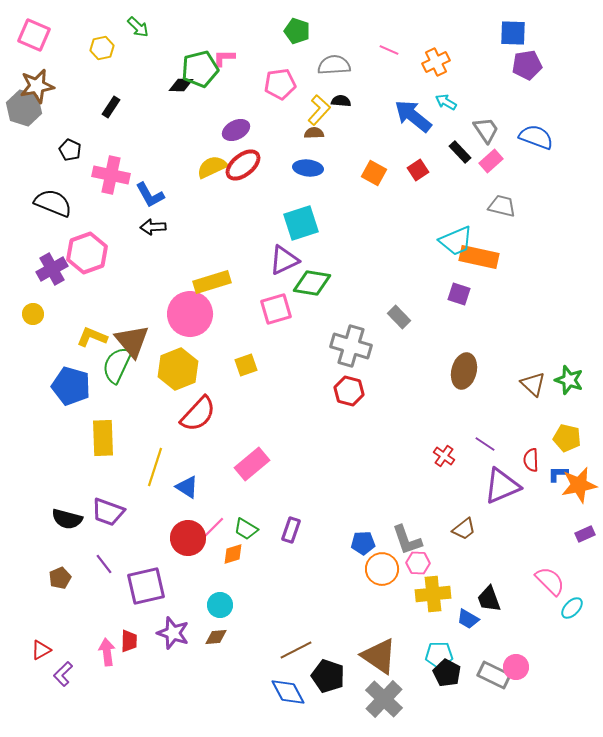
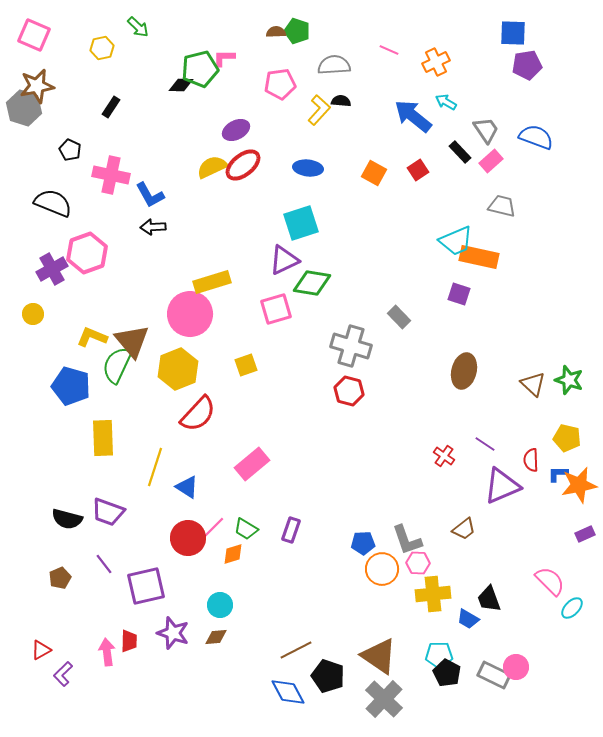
brown semicircle at (314, 133): moved 38 px left, 101 px up
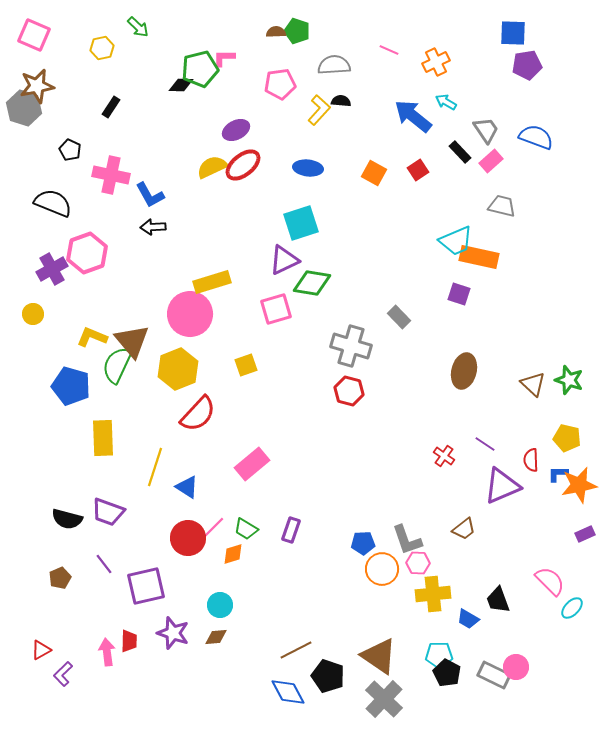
black trapezoid at (489, 599): moved 9 px right, 1 px down
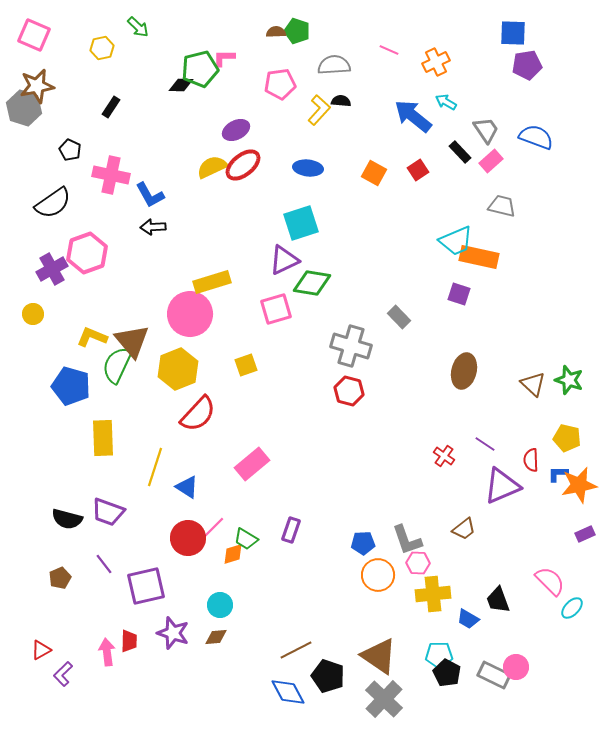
black semicircle at (53, 203): rotated 123 degrees clockwise
green trapezoid at (246, 529): moved 10 px down
orange circle at (382, 569): moved 4 px left, 6 px down
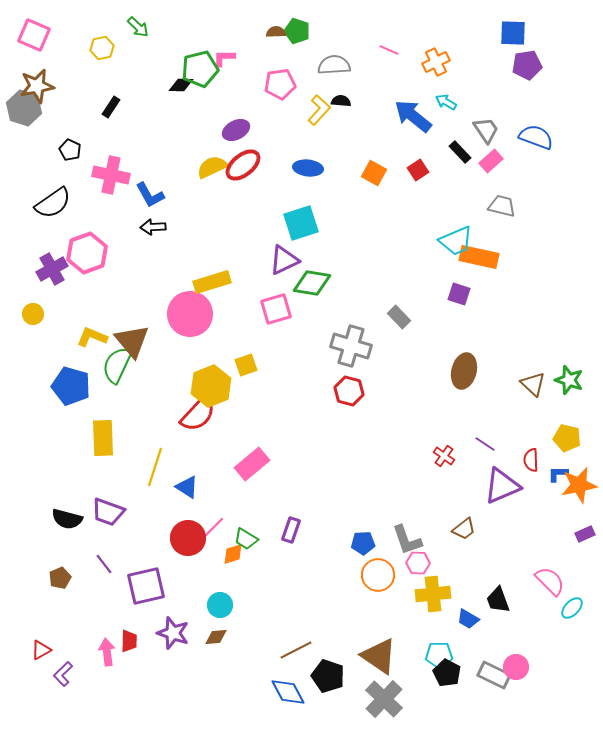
yellow hexagon at (178, 369): moved 33 px right, 17 px down
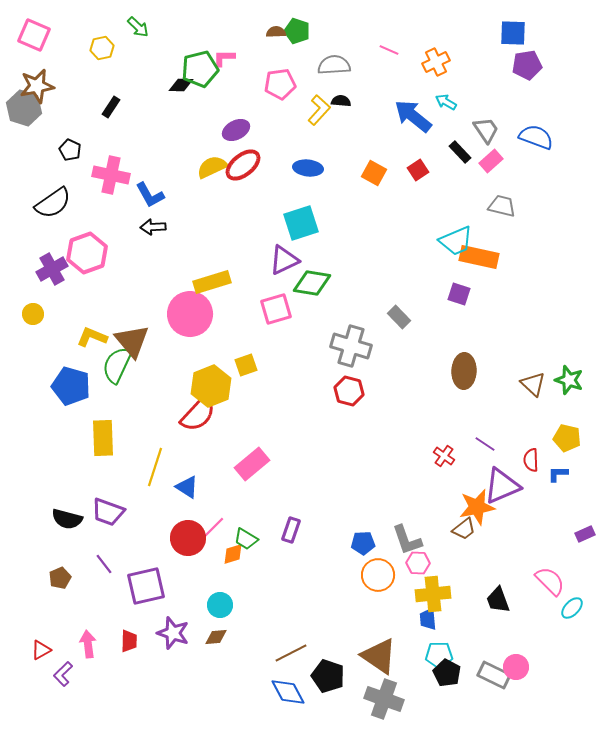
brown ellipse at (464, 371): rotated 12 degrees counterclockwise
orange star at (579, 485): moved 102 px left, 22 px down
blue trapezoid at (468, 619): moved 40 px left; rotated 55 degrees clockwise
brown line at (296, 650): moved 5 px left, 3 px down
pink arrow at (107, 652): moved 19 px left, 8 px up
gray cross at (384, 699): rotated 24 degrees counterclockwise
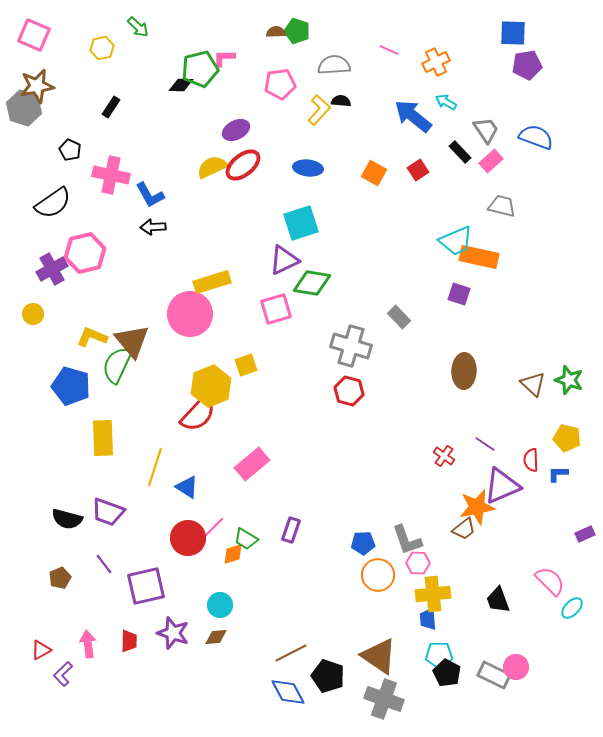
pink hexagon at (87, 253): moved 2 px left; rotated 6 degrees clockwise
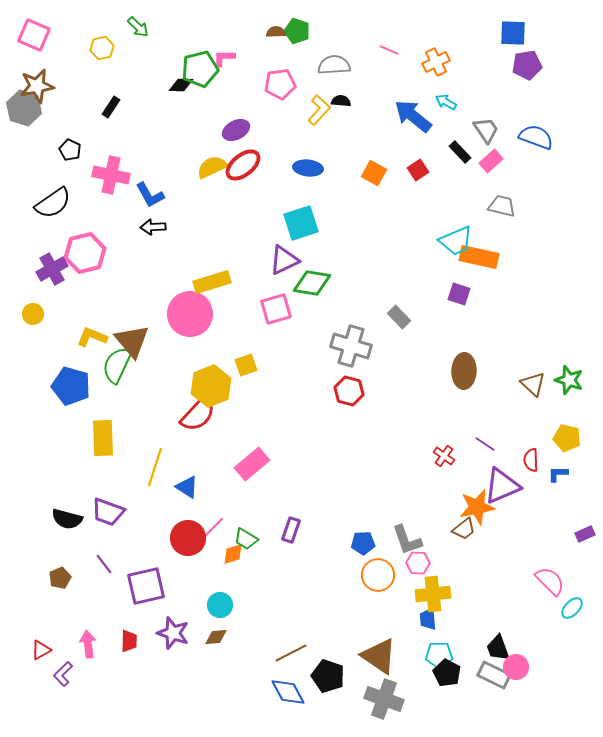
black trapezoid at (498, 600): moved 48 px down
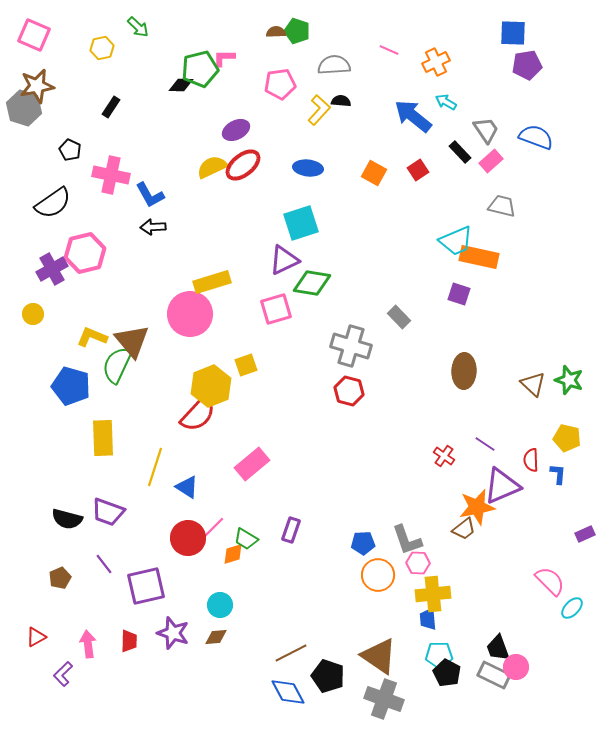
blue L-shape at (558, 474): rotated 95 degrees clockwise
red triangle at (41, 650): moved 5 px left, 13 px up
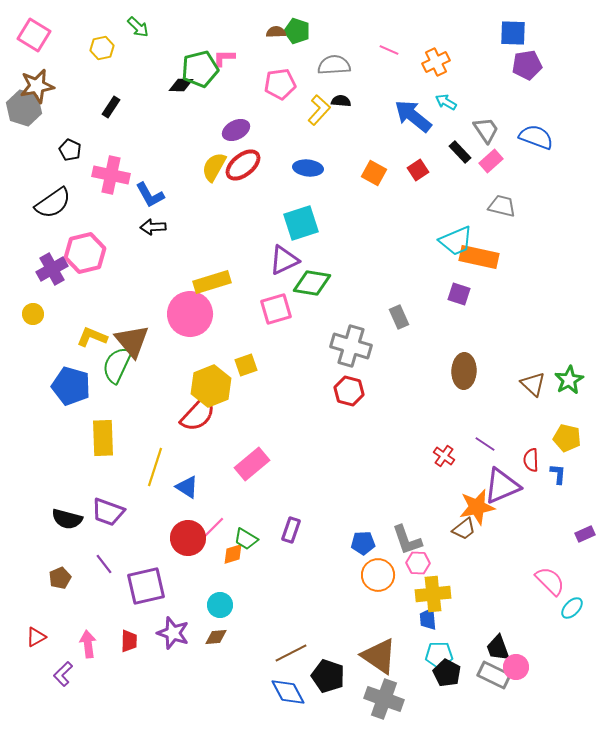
pink square at (34, 35): rotated 8 degrees clockwise
yellow semicircle at (212, 167): moved 2 px right; rotated 36 degrees counterclockwise
gray rectangle at (399, 317): rotated 20 degrees clockwise
green star at (569, 380): rotated 24 degrees clockwise
